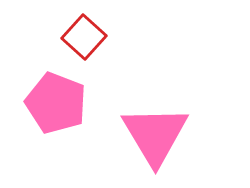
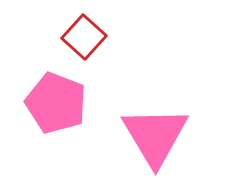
pink triangle: moved 1 px down
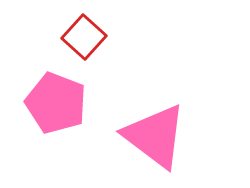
pink triangle: rotated 22 degrees counterclockwise
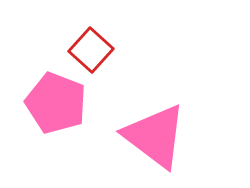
red square: moved 7 px right, 13 px down
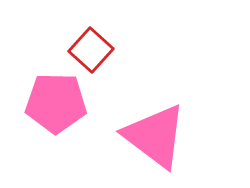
pink pentagon: rotated 20 degrees counterclockwise
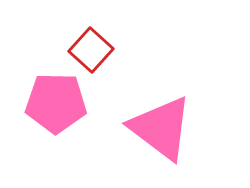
pink triangle: moved 6 px right, 8 px up
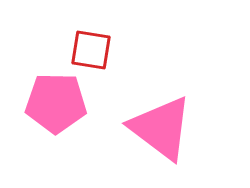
red square: rotated 33 degrees counterclockwise
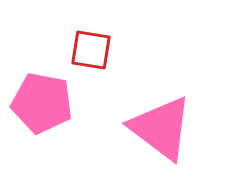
pink pentagon: moved 14 px left; rotated 10 degrees clockwise
